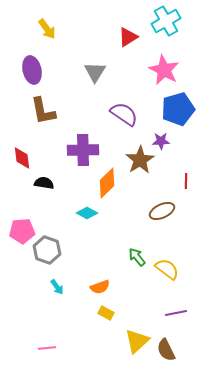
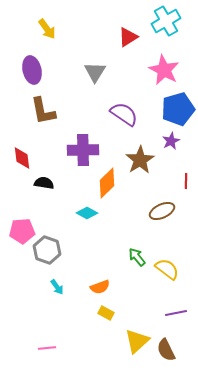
purple star: moved 10 px right; rotated 24 degrees counterclockwise
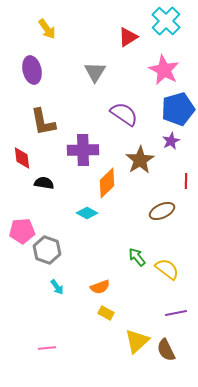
cyan cross: rotated 16 degrees counterclockwise
brown L-shape: moved 11 px down
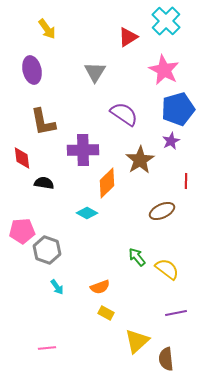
brown semicircle: moved 9 px down; rotated 20 degrees clockwise
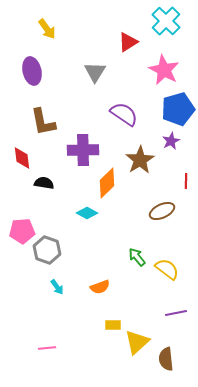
red triangle: moved 5 px down
purple ellipse: moved 1 px down
yellow rectangle: moved 7 px right, 12 px down; rotated 28 degrees counterclockwise
yellow triangle: moved 1 px down
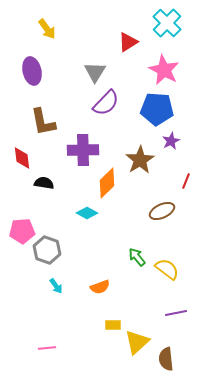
cyan cross: moved 1 px right, 2 px down
blue pentagon: moved 21 px left; rotated 20 degrees clockwise
purple semicircle: moved 18 px left, 11 px up; rotated 100 degrees clockwise
red line: rotated 21 degrees clockwise
cyan arrow: moved 1 px left, 1 px up
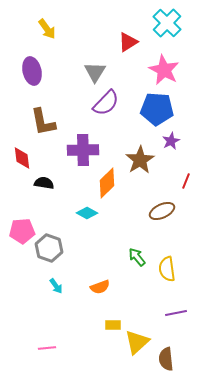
gray hexagon: moved 2 px right, 2 px up
yellow semicircle: rotated 135 degrees counterclockwise
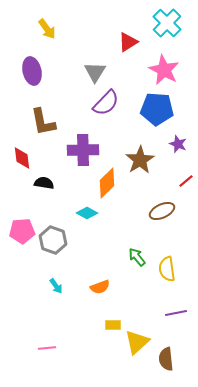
purple star: moved 7 px right, 3 px down; rotated 24 degrees counterclockwise
red line: rotated 28 degrees clockwise
gray hexagon: moved 4 px right, 8 px up
